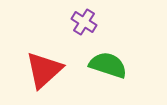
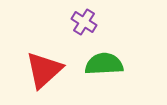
green semicircle: moved 4 px left, 1 px up; rotated 21 degrees counterclockwise
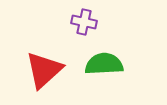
purple cross: rotated 20 degrees counterclockwise
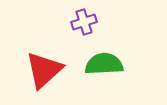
purple cross: rotated 30 degrees counterclockwise
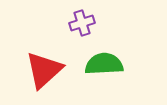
purple cross: moved 2 px left, 1 px down
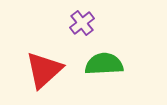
purple cross: rotated 20 degrees counterclockwise
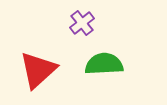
red triangle: moved 6 px left
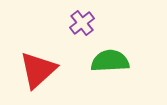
green semicircle: moved 6 px right, 3 px up
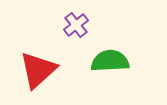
purple cross: moved 6 px left, 2 px down
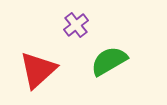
green semicircle: moved 1 px left; rotated 27 degrees counterclockwise
